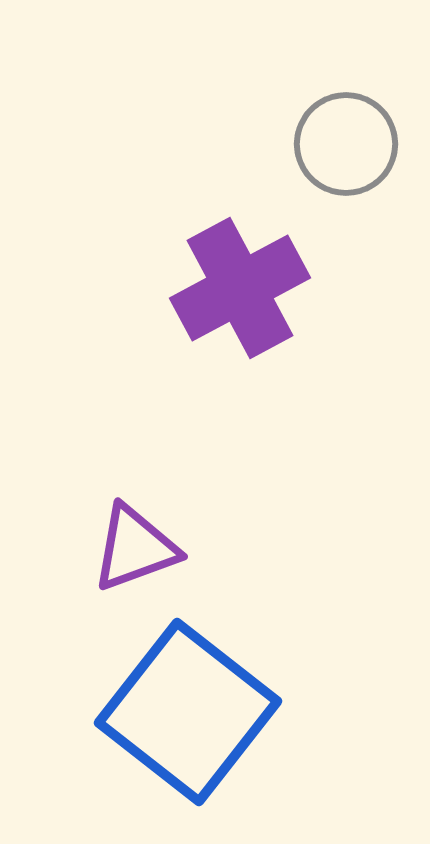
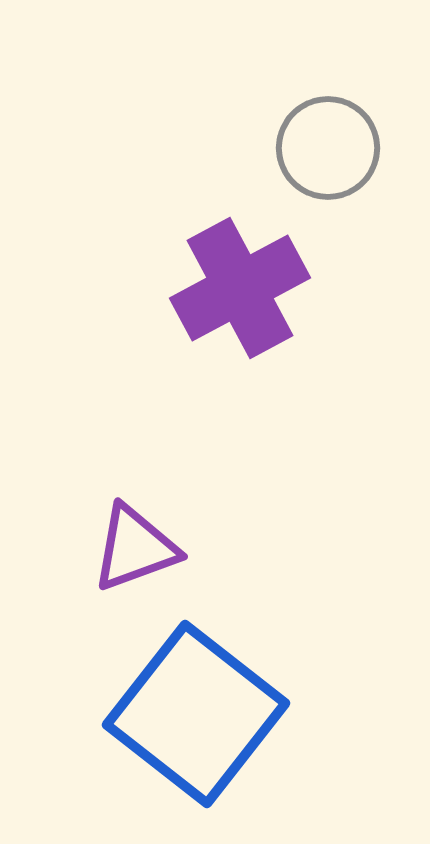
gray circle: moved 18 px left, 4 px down
blue square: moved 8 px right, 2 px down
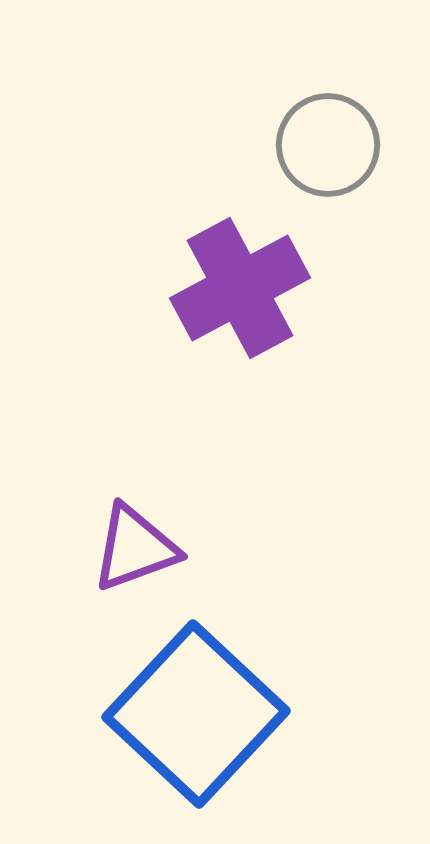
gray circle: moved 3 px up
blue square: rotated 5 degrees clockwise
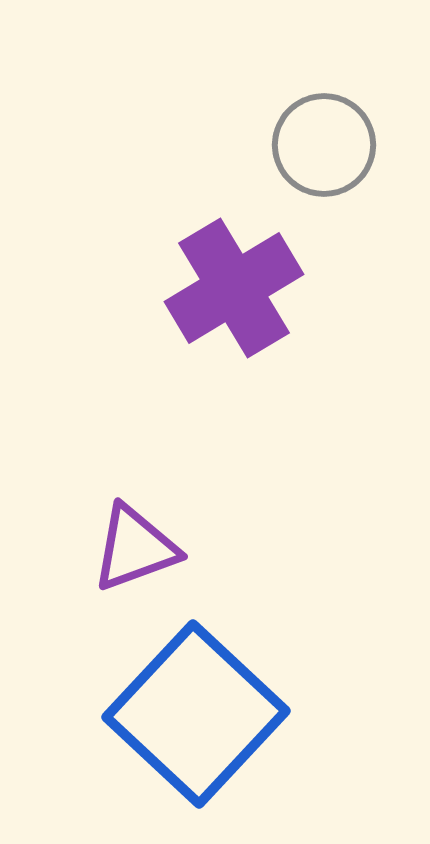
gray circle: moved 4 px left
purple cross: moved 6 px left; rotated 3 degrees counterclockwise
